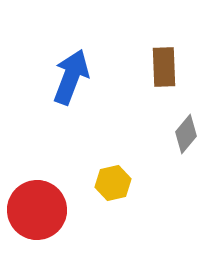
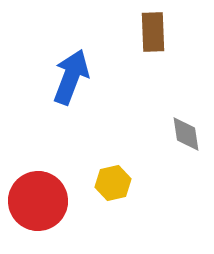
brown rectangle: moved 11 px left, 35 px up
gray diamond: rotated 48 degrees counterclockwise
red circle: moved 1 px right, 9 px up
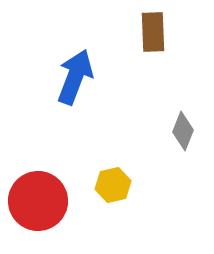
blue arrow: moved 4 px right
gray diamond: moved 3 px left, 3 px up; rotated 30 degrees clockwise
yellow hexagon: moved 2 px down
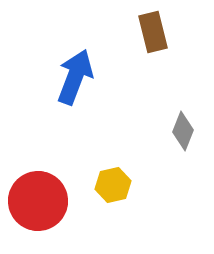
brown rectangle: rotated 12 degrees counterclockwise
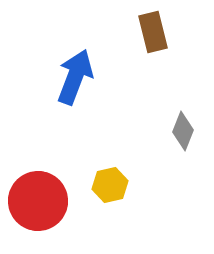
yellow hexagon: moved 3 px left
